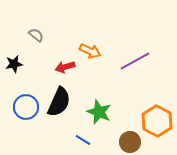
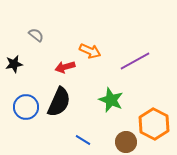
green star: moved 12 px right, 12 px up
orange hexagon: moved 3 px left, 3 px down
brown circle: moved 4 px left
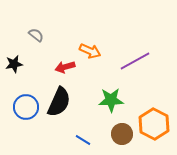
green star: rotated 25 degrees counterclockwise
brown circle: moved 4 px left, 8 px up
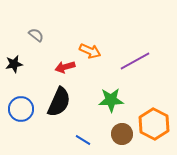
blue circle: moved 5 px left, 2 px down
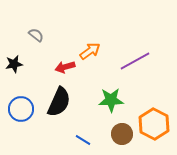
orange arrow: rotated 60 degrees counterclockwise
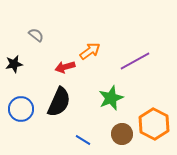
green star: moved 2 px up; rotated 20 degrees counterclockwise
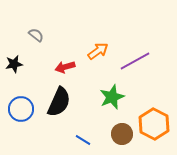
orange arrow: moved 8 px right
green star: moved 1 px right, 1 px up
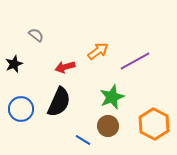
black star: rotated 12 degrees counterclockwise
brown circle: moved 14 px left, 8 px up
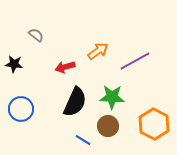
black star: rotated 30 degrees clockwise
green star: rotated 25 degrees clockwise
black semicircle: moved 16 px right
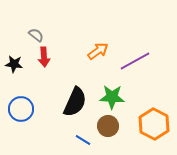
red arrow: moved 21 px left, 10 px up; rotated 78 degrees counterclockwise
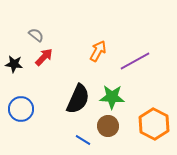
orange arrow: rotated 25 degrees counterclockwise
red arrow: rotated 132 degrees counterclockwise
black semicircle: moved 3 px right, 3 px up
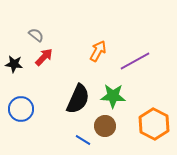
green star: moved 1 px right, 1 px up
brown circle: moved 3 px left
